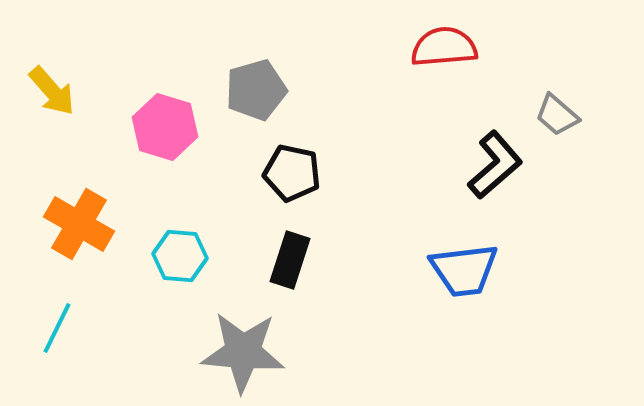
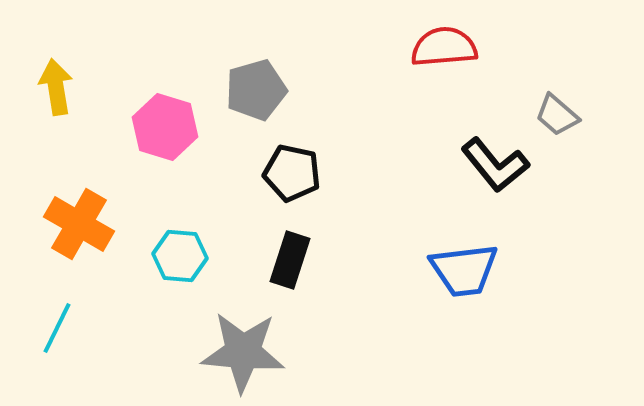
yellow arrow: moved 4 px right, 4 px up; rotated 148 degrees counterclockwise
black L-shape: rotated 92 degrees clockwise
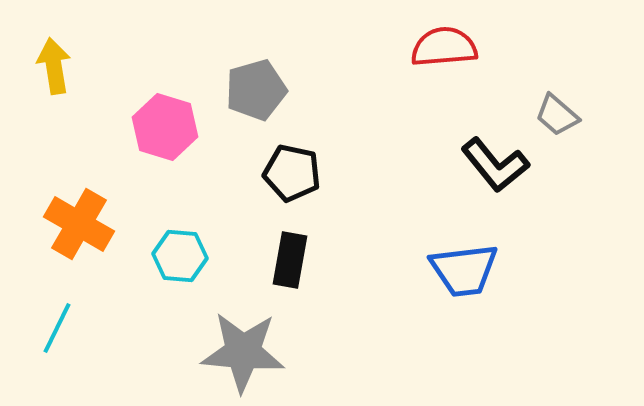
yellow arrow: moved 2 px left, 21 px up
black rectangle: rotated 8 degrees counterclockwise
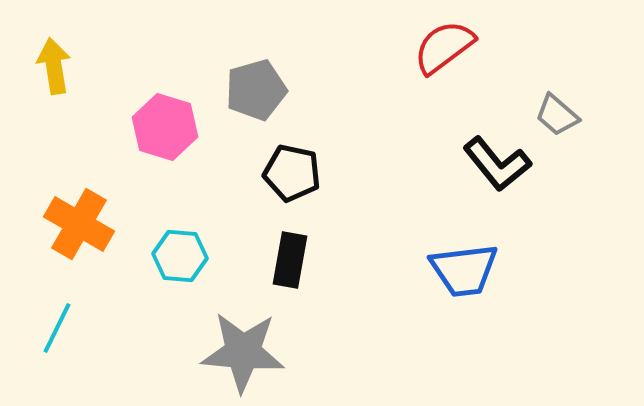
red semicircle: rotated 32 degrees counterclockwise
black L-shape: moved 2 px right, 1 px up
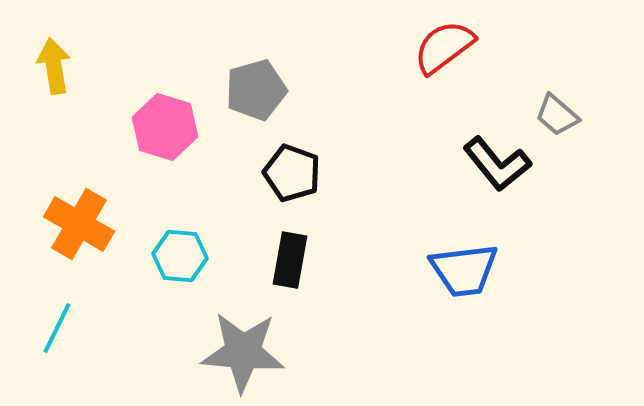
black pentagon: rotated 8 degrees clockwise
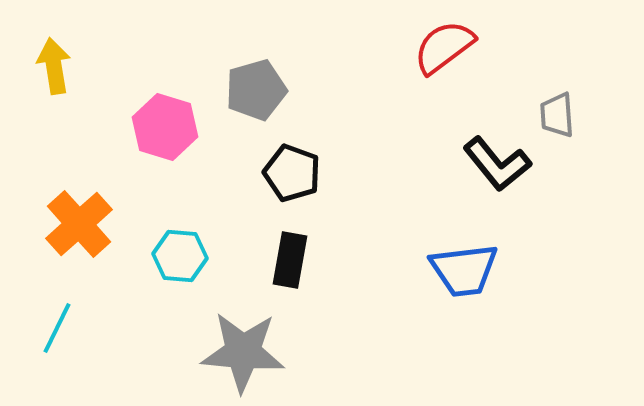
gray trapezoid: rotated 45 degrees clockwise
orange cross: rotated 18 degrees clockwise
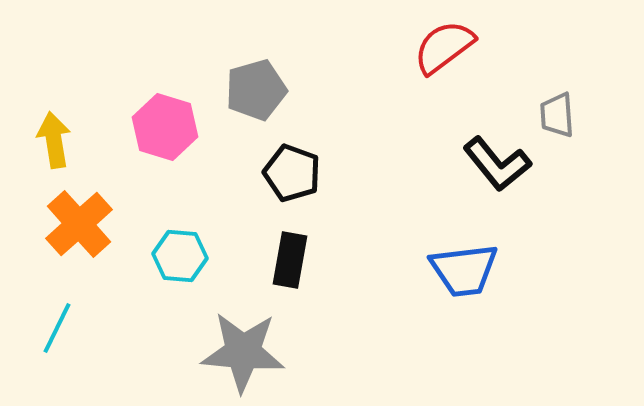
yellow arrow: moved 74 px down
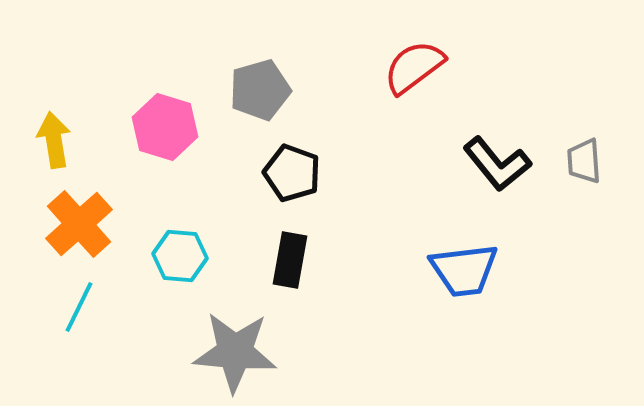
red semicircle: moved 30 px left, 20 px down
gray pentagon: moved 4 px right
gray trapezoid: moved 27 px right, 46 px down
cyan line: moved 22 px right, 21 px up
gray star: moved 8 px left
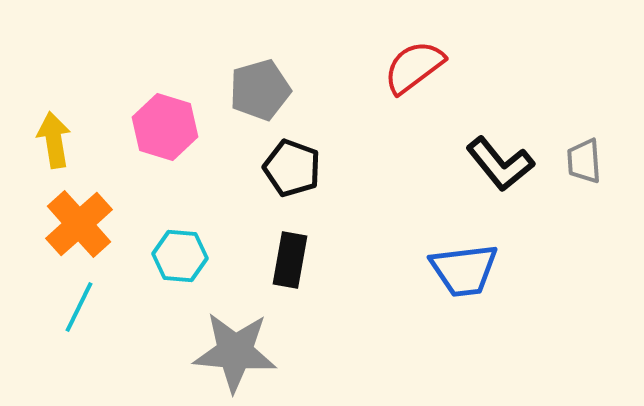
black L-shape: moved 3 px right
black pentagon: moved 5 px up
